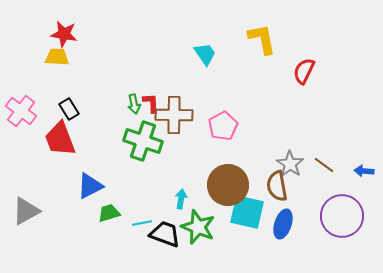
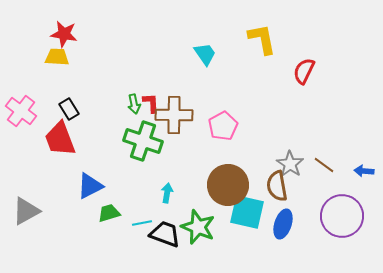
cyan arrow: moved 14 px left, 6 px up
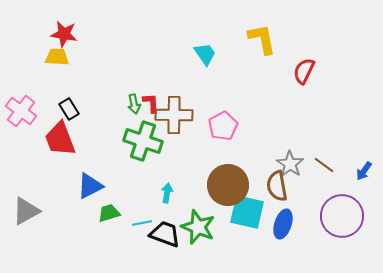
blue arrow: rotated 60 degrees counterclockwise
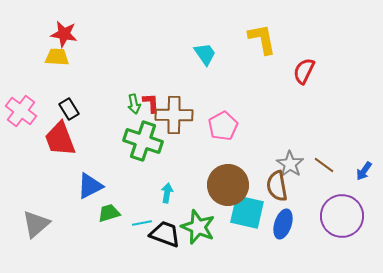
gray triangle: moved 10 px right, 13 px down; rotated 12 degrees counterclockwise
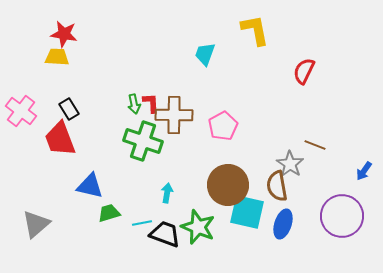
yellow L-shape: moved 7 px left, 9 px up
cyan trapezoid: rotated 125 degrees counterclockwise
brown line: moved 9 px left, 20 px up; rotated 15 degrees counterclockwise
blue triangle: rotated 40 degrees clockwise
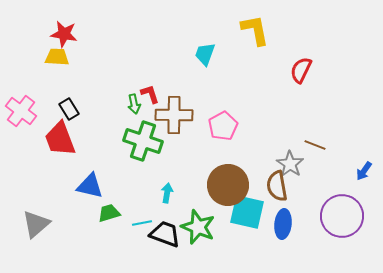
red semicircle: moved 3 px left, 1 px up
red L-shape: moved 1 px left, 9 px up; rotated 15 degrees counterclockwise
blue ellipse: rotated 12 degrees counterclockwise
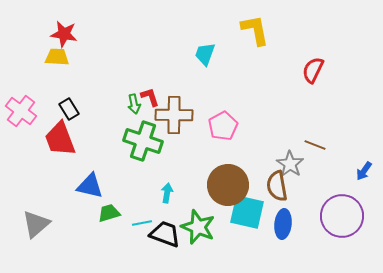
red semicircle: moved 12 px right
red L-shape: moved 3 px down
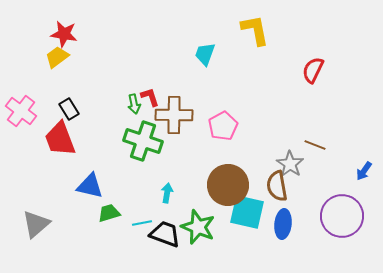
yellow trapezoid: rotated 40 degrees counterclockwise
